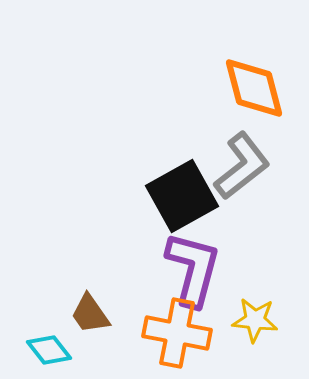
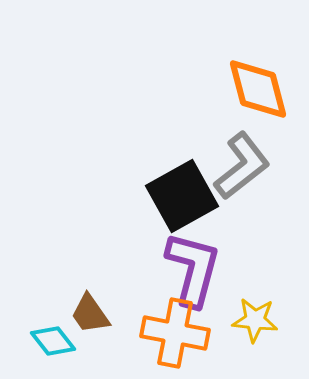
orange diamond: moved 4 px right, 1 px down
orange cross: moved 2 px left
cyan diamond: moved 4 px right, 9 px up
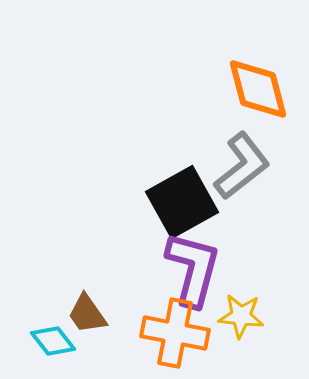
black square: moved 6 px down
brown trapezoid: moved 3 px left
yellow star: moved 14 px left, 4 px up
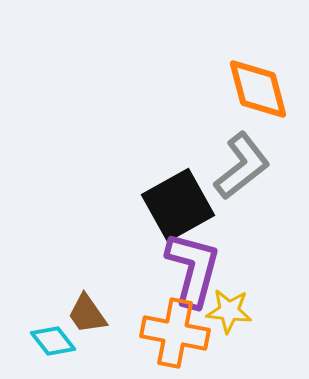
black square: moved 4 px left, 3 px down
yellow star: moved 12 px left, 5 px up
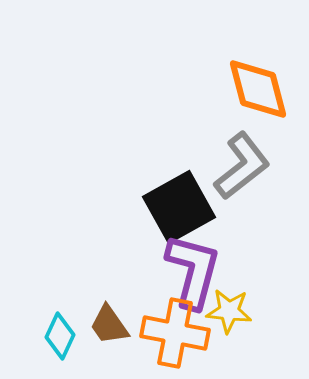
black square: moved 1 px right, 2 px down
purple L-shape: moved 2 px down
brown trapezoid: moved 22 px right, 11 px down
cyan diamond: moved 7 px right, 5 px up; rotated 63 degrees clockwise
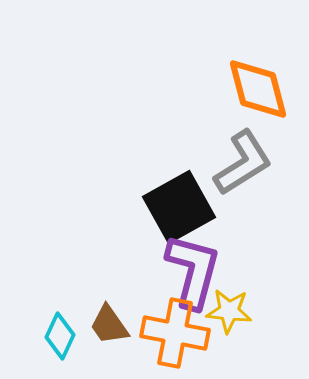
gray L-shape: moved 1 px right, 3 px up; rotated 6 degrees clockwise
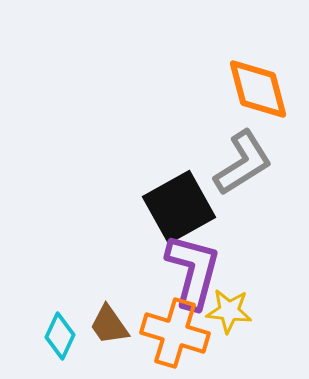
orange cross: rotated 6 degrees clockwise
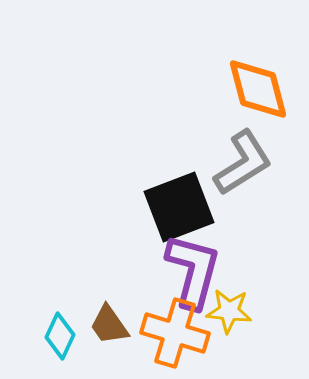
black square: rotated 8 degrees clockwise
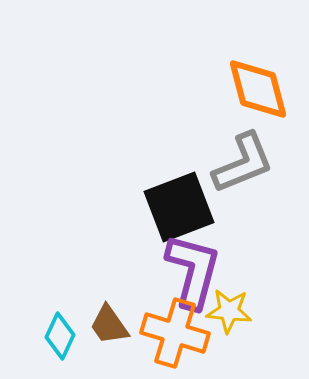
gray L-shape: rotated 10 degrees clockwise
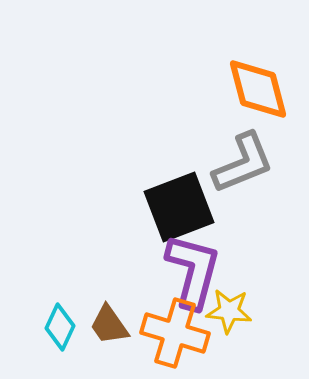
cyan diamond: moved 9 px up
